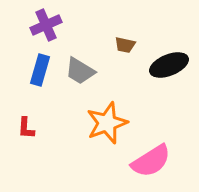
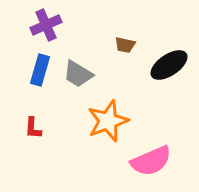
black ellipse: rotated 12 degrees counterclockwise
gray trapezoid: moved 2 px left, 3 px down
orange star: moved 1 px right, 2 px up
red L-shape: moved 7 px right
pink semicircle: rotated 9 degrees clockwise
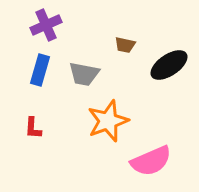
gray trapezoid: moved 6 px right; rotated 20 degrees counterclockwise
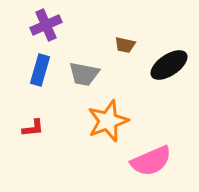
red L-shape: rotated 100 degrees counterclockwise
